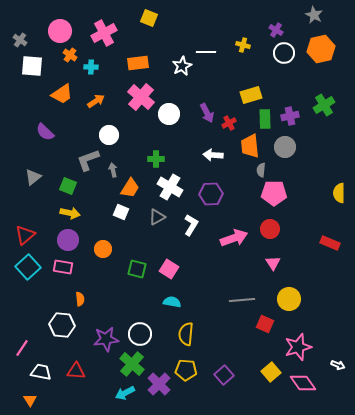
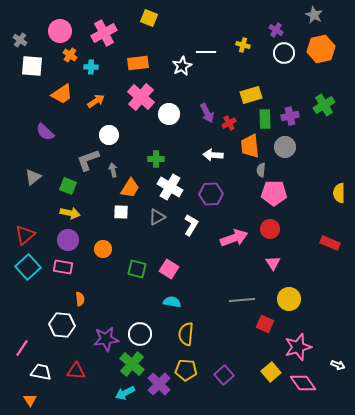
white square at (121, 212): rotated 21 degrees counterclockwise
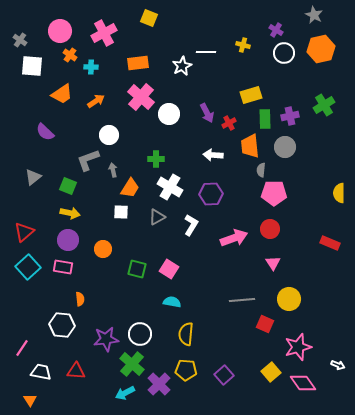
red triangle at (25, 235): moved 1 px left, 3 px up
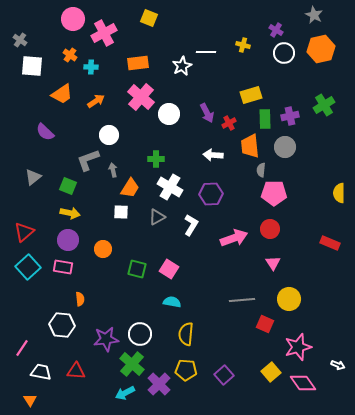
pink circle at (60, 31): moved 13 px right, 12 px up
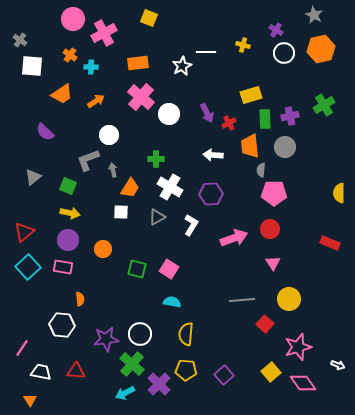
red square at (265, 324): rotated 18 degrees clockwise
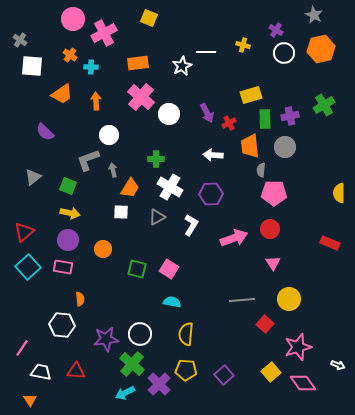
orange arrow at (96, 101): rotated 60 degrees counterclockwise
